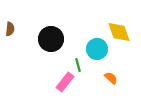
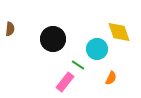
black circle: moved 2 px right
green line: rotated 40 degrees counterclockwise
orange semicircle: rotated 72 degrees clockwise
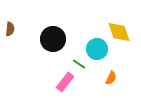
green line: moved 1 px right, 1 px up
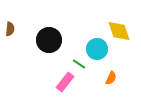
yellow diamond: moved 1 px up
black circle: moved 4 px left, 1 px down
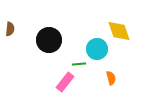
green line: rotated 40 degrees counterclockwise
orange semicircle: rotated 40 degrees counterclockwise
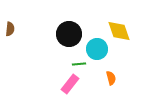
black circle: moved 20 px right, 6 px up
pink rectangle: moved 5 px right, 2 px down
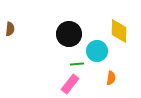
yellow diamond: rotated 20 degrees clockwise
cyan circle: moved 2 px down
green line: moved 2 px left
orange semicircle: rotated 24 degrees clockwise
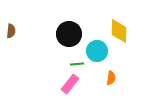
brown semicircle: moved 1 px right, 2 px down
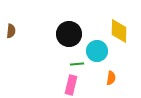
pink rectangle: moved 1 px right, 1 px down; rotated 24 degrees counterclockwise
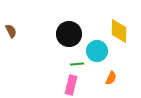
brown semicircle: rotated 32 degrees counterclockwise
orange semicircle: rotated 16 degrees clockwise
